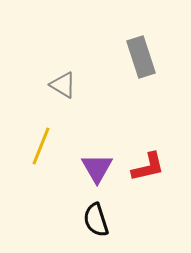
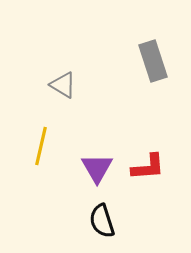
gray rectangle: moved 12 px right, 4 px down
yellow line: rotated 9 degrees counterclockwise
red L-shape: rotated 9 degrees clockwise
black semicircle: moved 6 px right, 1 px down
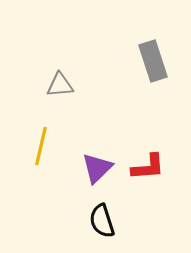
gray triangle: moved 3 px left; rotated 36 degrees counterclockwise
purple triangle: rotated 16 degrees clockwise
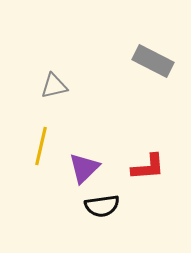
gray rectangle: rotated 45 degrees counterclockwise
gray triangle: moved 6 px left, 1 px down; rotated 8 degrees counterclockwise
purple triangle: moved 13 px left
black semicircle: moved 15 px up; rotated 80 degrees counterclockwise
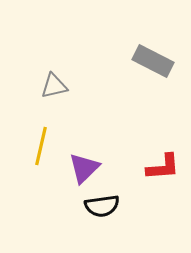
red L-shape: moved 15 px right
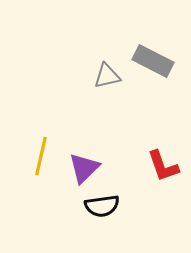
gray triangle: moved 53 px right, 10 px up
yellow line: moved 10 px down
red L-shape: moved 1 px up; rotated 75 degrees clockwise
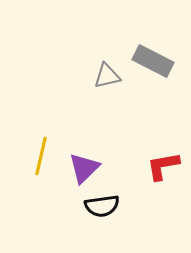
red L-shape: rotated 99 degrees clockwise
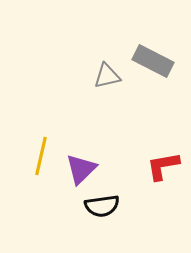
purple triangle: moved 3 px left, 1 px down
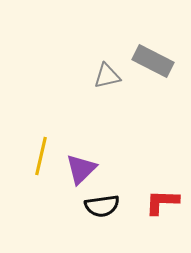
red L-shape: moved 1 px left, 36 px down; rotated 12 degrees clockwise
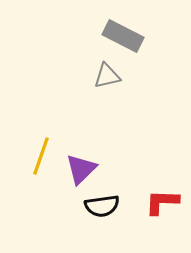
gray rectangle: moved 30 px left, 25 px up
yellow line: rotated 6 degrees clockwise
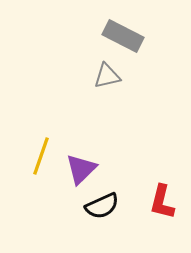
red L-shape: rotated 78 degrees counterclockwise
black semicircle: rotated 16 degrees counterclockwise
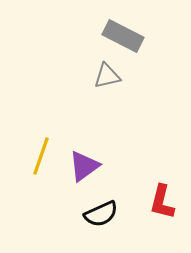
purple triangle: moved 3 px right, 3 px up; rotated 8 degrees clockwise
black semicircle: moved 1 px left, 8 px down
